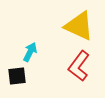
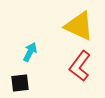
red L-shape: moved 1 px right
black square: moved 3 px right, 7 px down
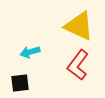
cyan arrow: rotated 132 degrees counterclockwise
red L-shape: moved 2 px left, 1 px up
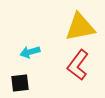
yellow triangle: moved 1 px right, 1 px down; rotated 36 degrees counterclockwise
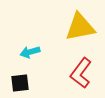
red L-shape: moved 3 px right, 8 px down
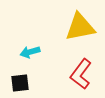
red L-shape: moved 1 px down
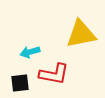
yellow triangle: moved 1 px right, 7 px down
red L-shape: moved 27 px left; rotated 116 degrees counterclockwise
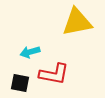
yellow triangle: moved 4 px left, 12 px up
black square: rotated 18 degrees clockwise
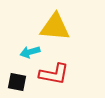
yellow triangle: moved 22 px left, 5 px down; rotated 16 degrees clockwise
black square: moved 3 px left, 1 px up
